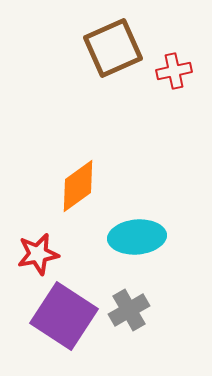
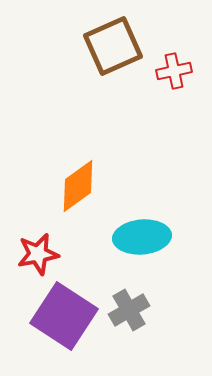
brown square: moved 2 px up
cyan ellipse: moved 5 px right
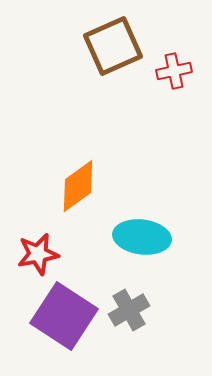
cyan ellipse: rotated 12 degrees clockwise
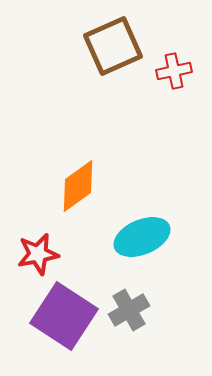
cyan ellipse: rotated 30 degrees counterclockwise
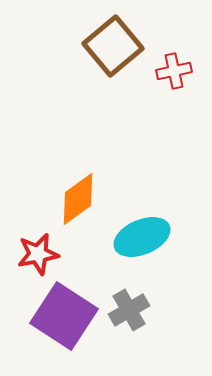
brown square: rotated 16 degrees counterclockwise
orange diamond: moved 13 px down
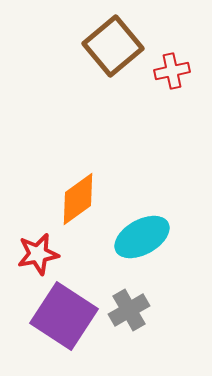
red cross: moved 2 px left
cyan ellipse: rotated 6 degrees counterclockwise
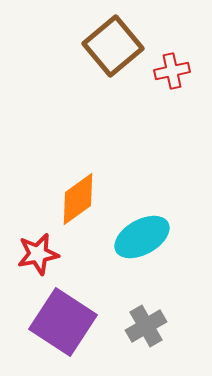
gray cross: moved 17 px right, 16 px down
purple square: moved 1 px left, 6 px down
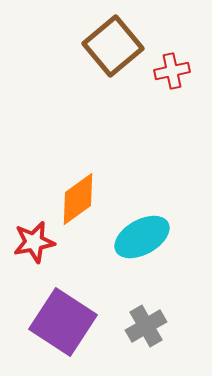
red star: moved 4 px left, 12 px up
